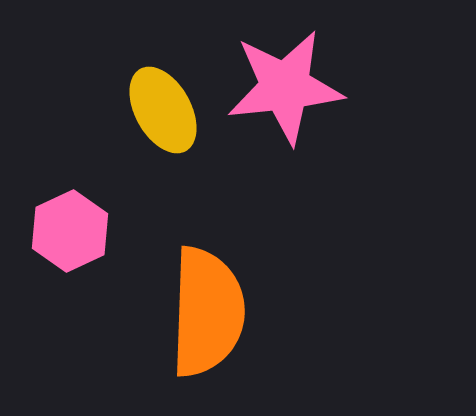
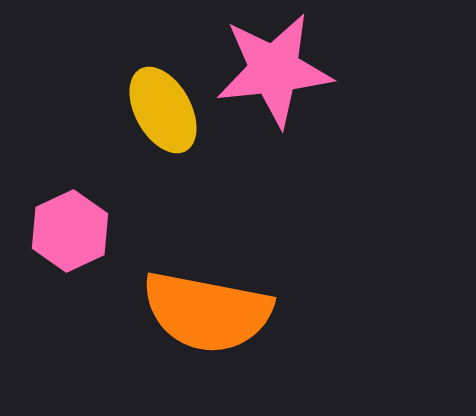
pink star: moved 11 px left, 17 px up
orange semicircle: rotated 99 degrees clockwise
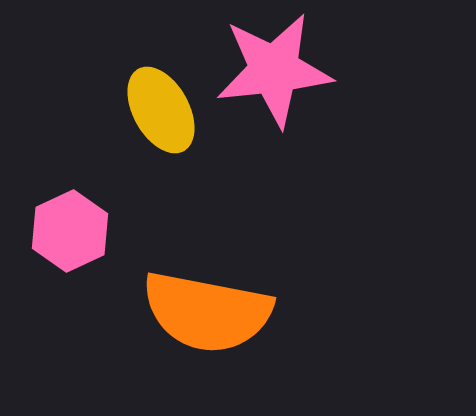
yellow ellipse: moved 2 px left
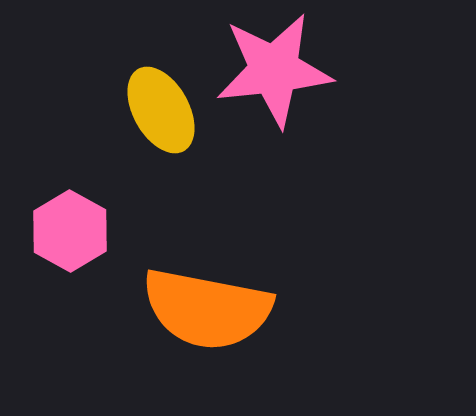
pink hexagon: rotated 6 degrees counterclockwise
orange semicircle: moved 3 px up
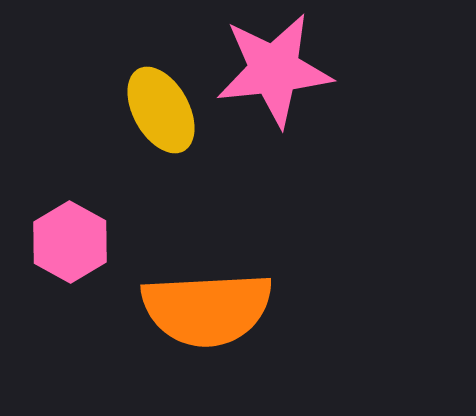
pink hexagon: moved 11 px down
orange semicircle: rotated 14 degrees counterclockwise
